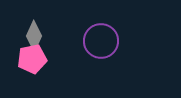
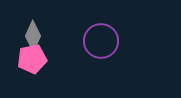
gray diamond: moved 1 px left
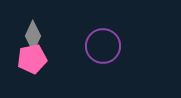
purple circle: moved 2 px right, 5 px down
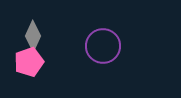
pink pentagon: moved 3 px left, 3 px down; rotated 8 degrees counterclockwise
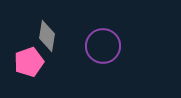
gray diamond: moved 14 px right; rotated 16 degrees counterclockwise
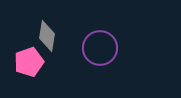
purple circle: moved 3 px left, 2 px down
